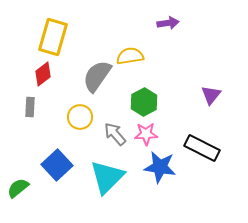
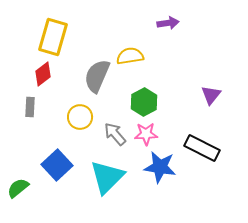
gray semicircle: rotated 12 degrees counterclockwise
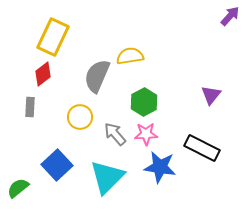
purple arrow: moved 62 px right, 7 px up; rotated 40 degrees counterclockwise
yellow rectangle: rotated 9 degrees clockwise
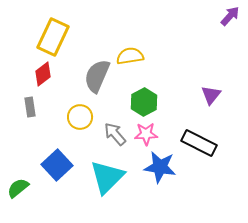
gray rectangle: rotated 12 degrees counterclockwise
black rectangle: moved 3 px left, 5 px up
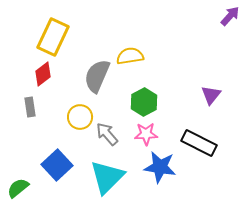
gray arrow: moved 8 px left
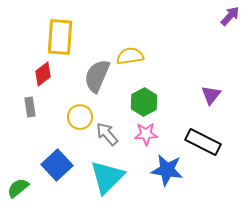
yellow rectangle: moved 7 px right; rotated 21 degrees counterclockwise
black rectangle: moved 4 px right, 1 px up
blue star: moved 7 px right, 3 px down
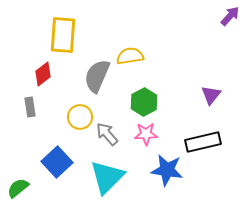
yellow rectangle: moved 3 px right, 2 px up
black rectangle: rotated 40 degrees counterclockwise
blue square: moved 3 px up
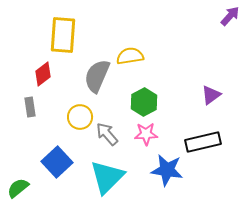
purple triangle: rotated 15 degrees clockwise
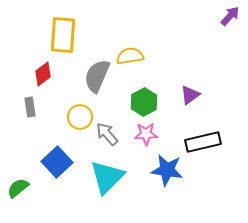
purple triangle: moved 21 px left
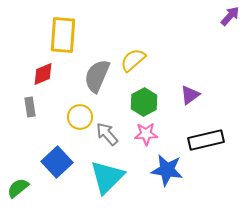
yellow semicircle: moved 3 px right, 4 px down; rotated 32 degrees counterclockwise
red diamond: rotated 15 degrees clockwise
black rectangle: moved 3 px right, 2 px up
